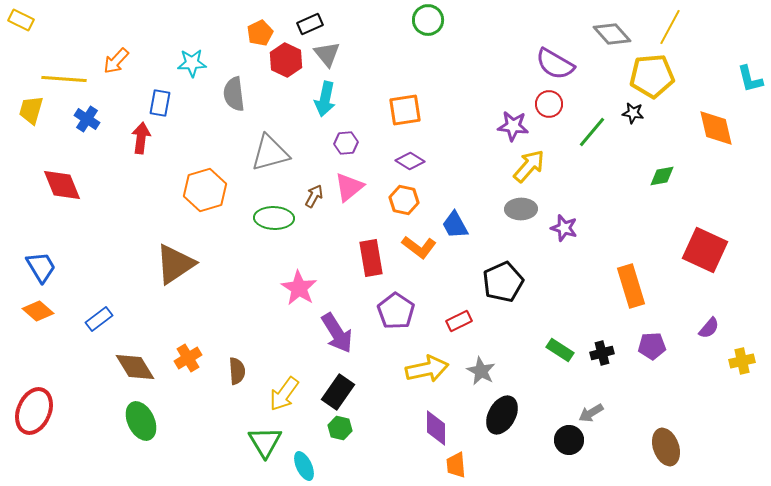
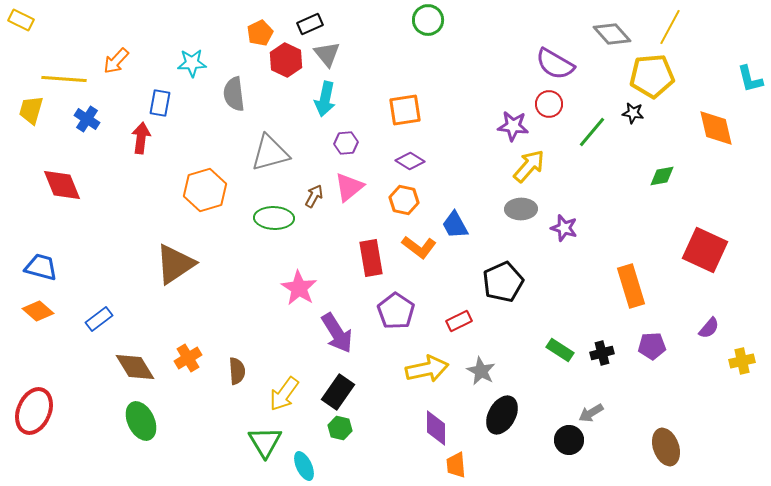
blue trapezoid at (41, 267): rotated 44 degrees counterclockwise
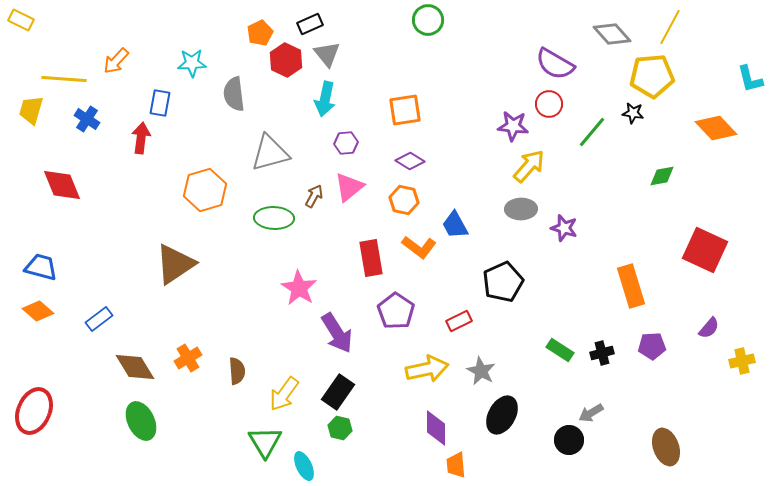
orange diamond at (716, 128): rotated 30 degrees counterclockwise
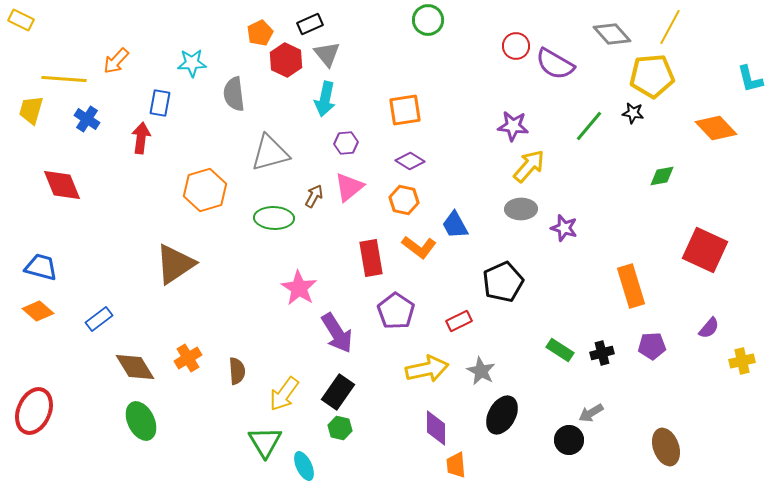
red circle at (549, 104): moved 33 px left, 58 px up
green line at (592, 132): moved 3 px left, 6 px up
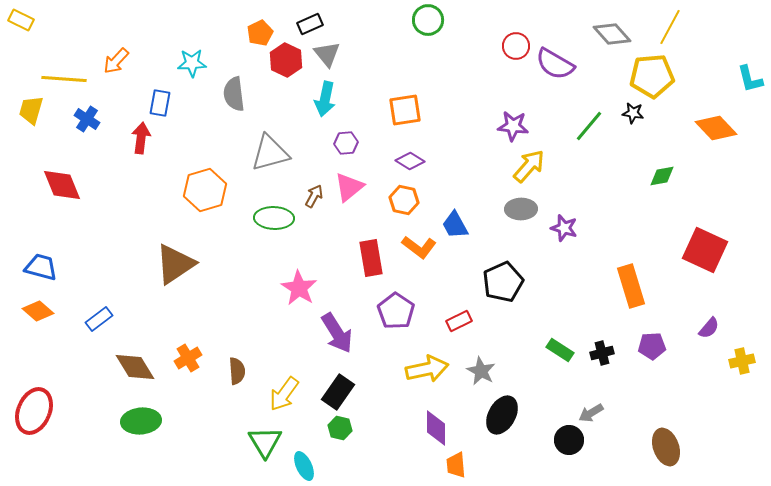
green ellipse at (141, 421): rotated 69 degrees counterclockwise
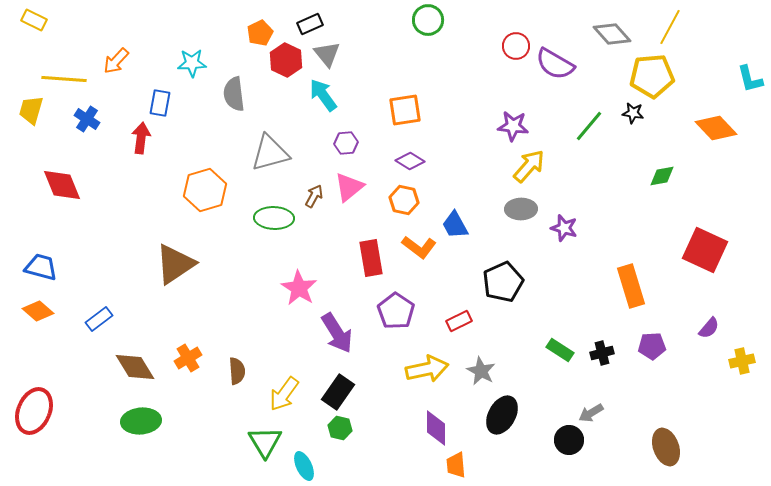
yellow rectangle at (21, 20): moved 13 px right
cyan arrow at (325, 99): moved 2 px left, 4 px up; rotated 132 degrees clockwise
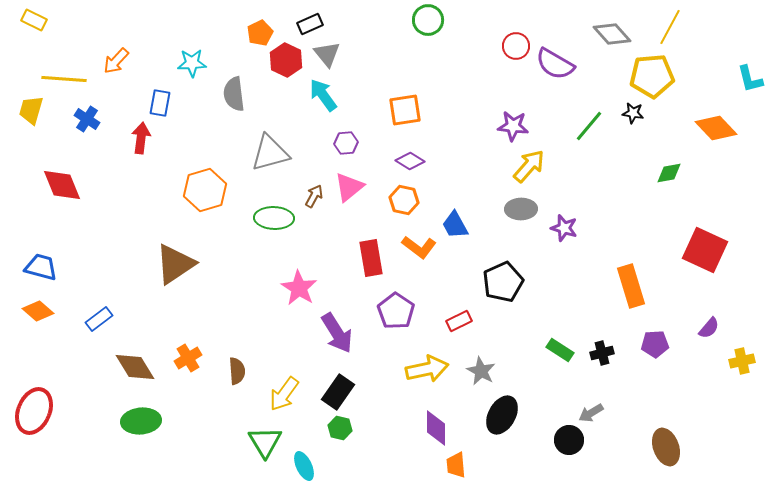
green diamond at (662, 176): moved 7 px right, 3 px up
purple pentagon at (652, 346): moved 3 px right, 2 px up
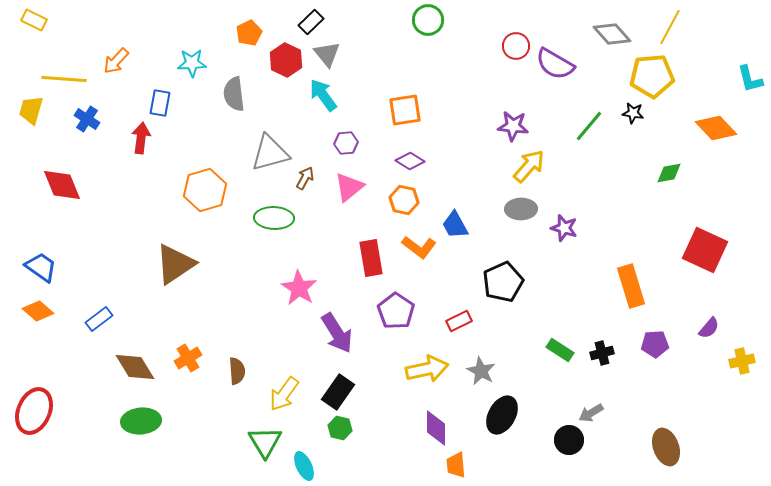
black rectangle at (310, 24): moved 1 px right, 2 px up; rotated 20 degrees counterclockwise
orange pentagon at (260, 33): moved 11 px left
brown arrow at (314, 196): moved 9 px left, 18 px up
blue trapezoid at (41, 267): rotated 20 degrees clockwise
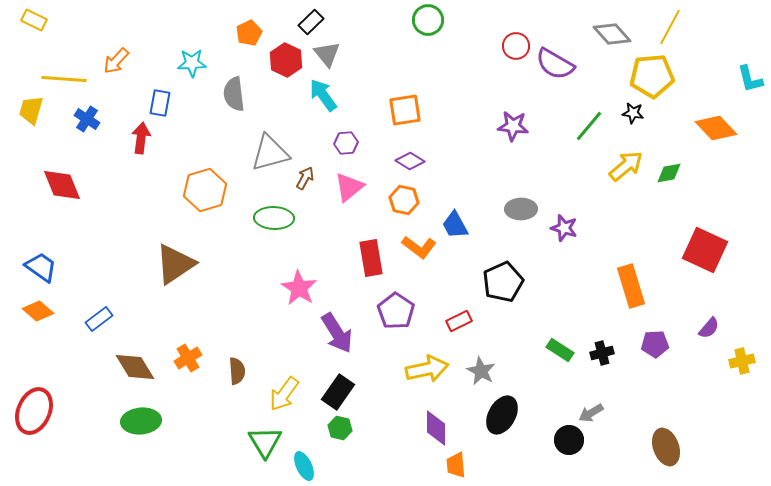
yellow arrow at (529, 166): moved 97 px right; rotated 9 degrees clockwise
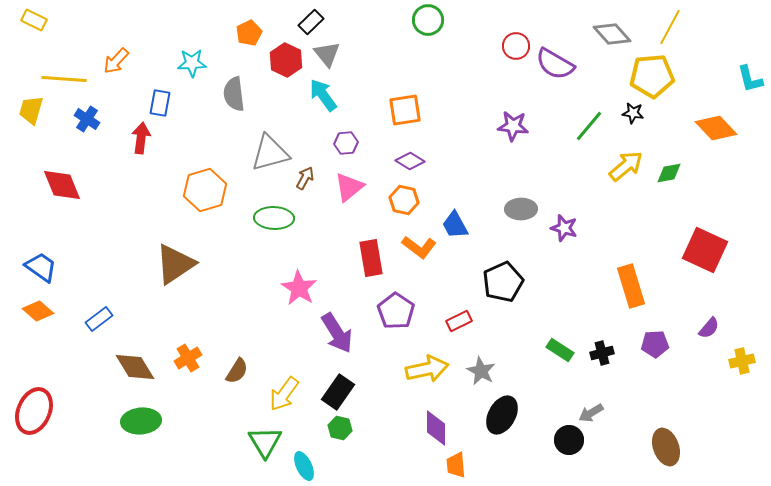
brown semicircle at (237, 371): rotated 36 degrees clockwise
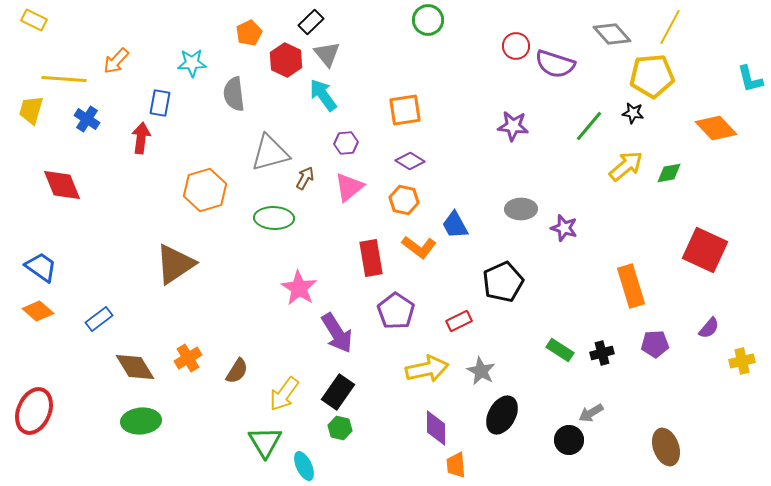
purple semicircle at (555, 64): rotated 12 degrees counterclockwise
